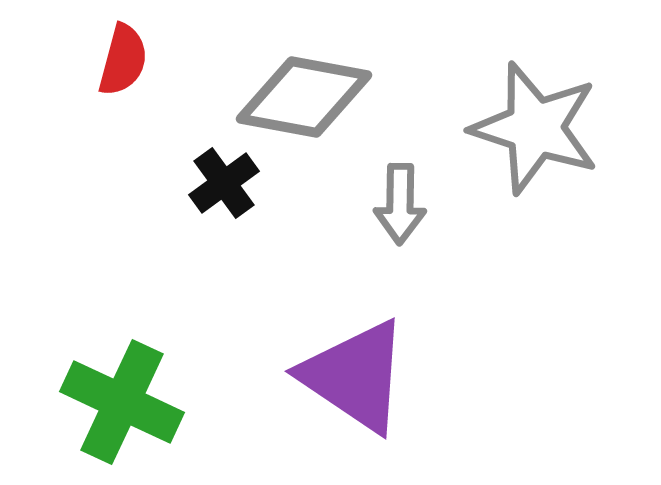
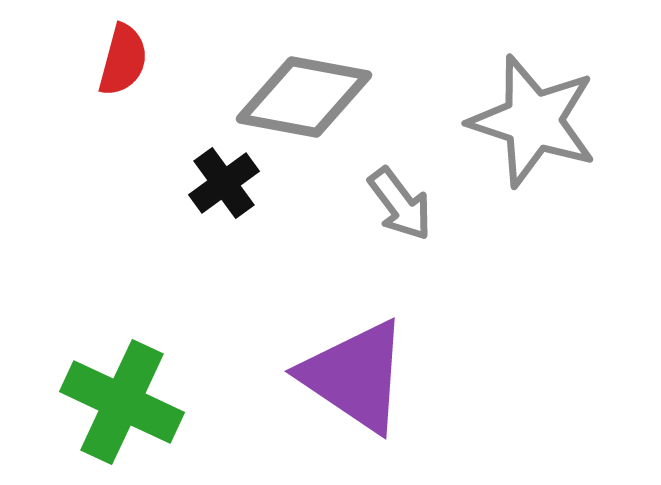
gray star: moved 2 px left, 7 px up
gray arrow: rotated 38 degrees counterclockwise
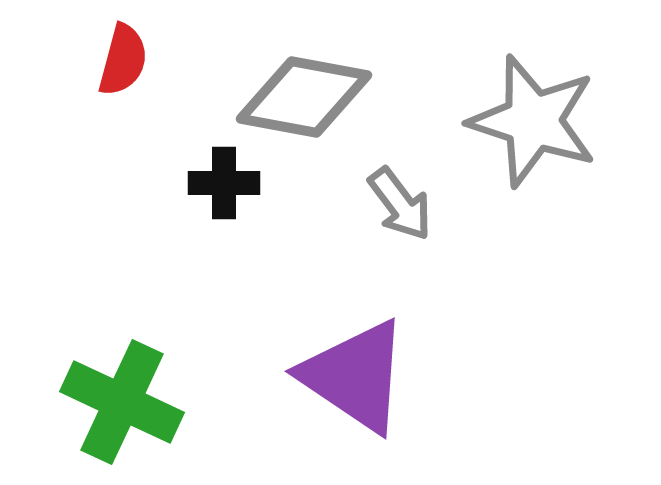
black cross: rotated 36 degrees clockwise
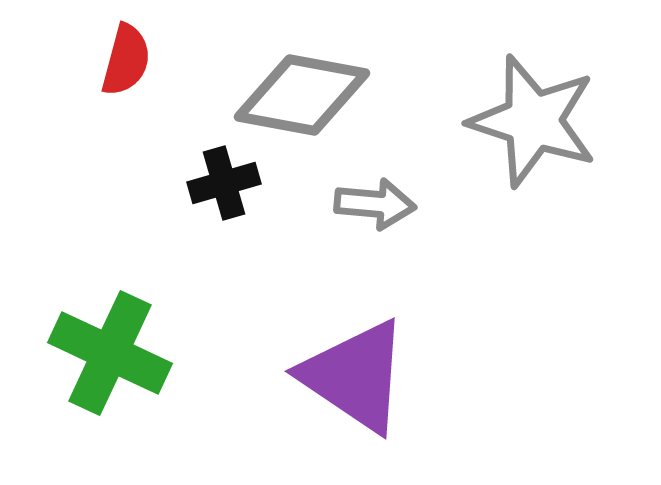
red semicircle: moved 3 px right
gray diamond: moved 2 px left, 2 px up
black cross: rotated 16 degrees counterclockwise
gray arrow: moved 25 px left; rotated 48 degrees counterclockwise
green cross: moved 12 px left, 49 px up
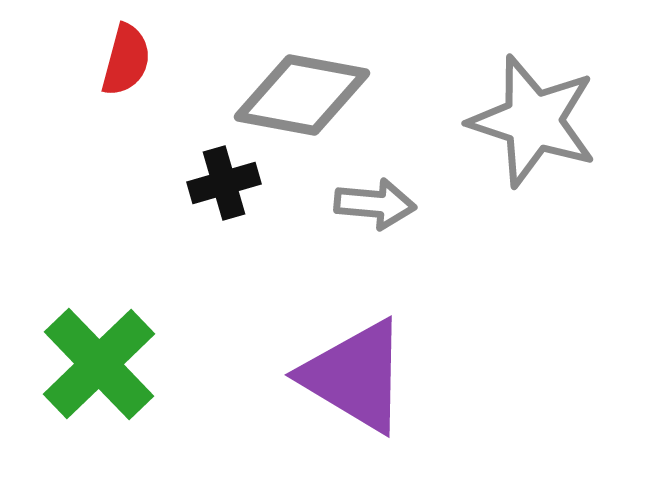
green cross: moved 11 px left, 11 px down; rotated 21 degrees clockwise
purple triangle: rotated 3 degrees counterclockwise
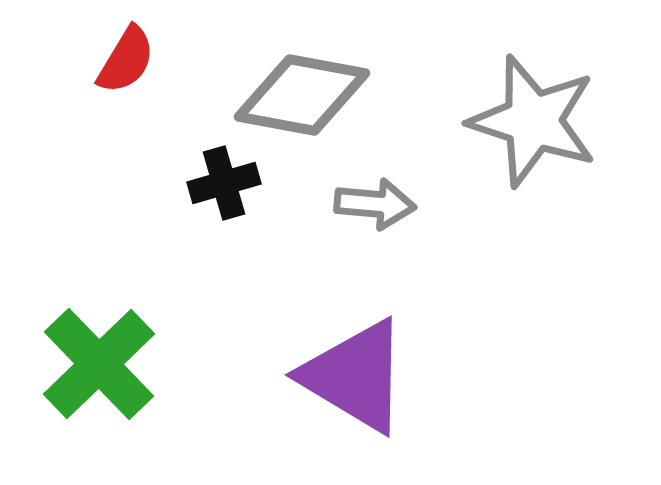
red semicircle: rotated 16 degrees clockwise
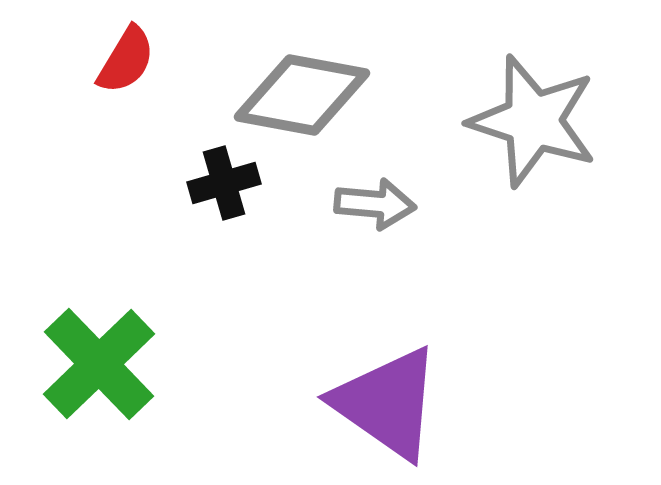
purple triangle: moved 32 px right, 27 px down; rotated 4 degrees clockwise
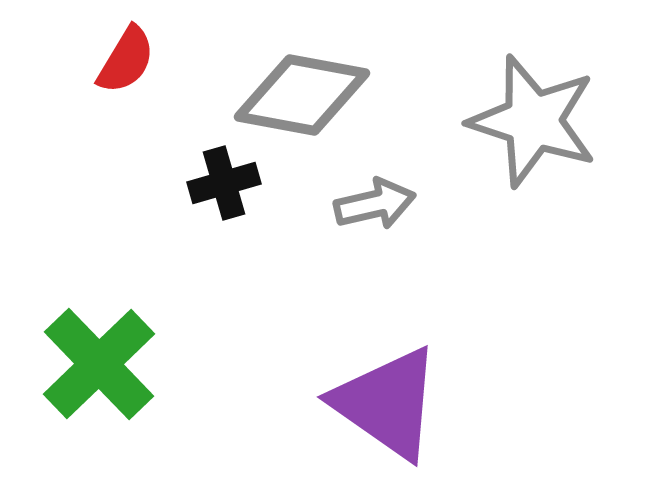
gray arrow: rotated 18 degrees counterclockwise
